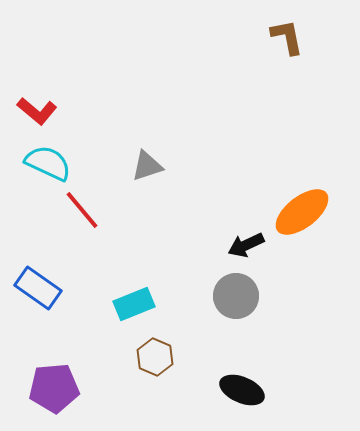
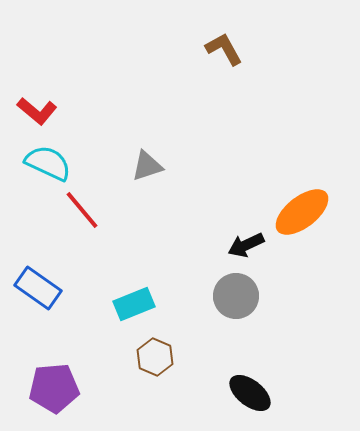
brown L-shape: moved 63 px left, 12 px down; rotated 18 degrees counterclockwise
black ellipse: moved 8 px right, 3 px down; rotated 15 degrees clockwise
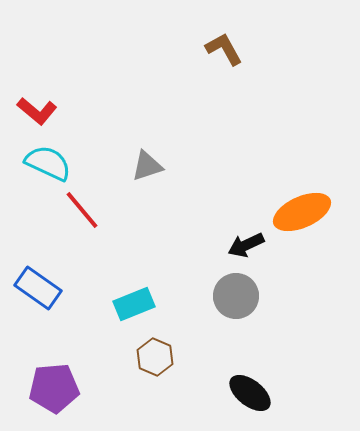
orange ellipse: rotated 14 degrees clockwise
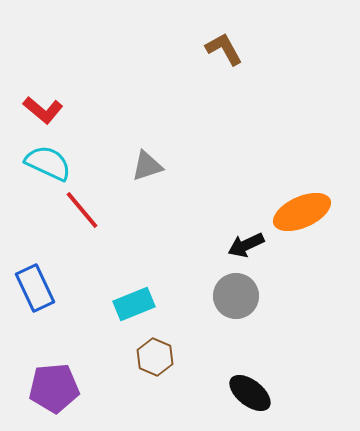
red L-shape: moved 6 px right, 1 px up
blue rectangle: moved 3 px left; rotated 30 degrees clockwise
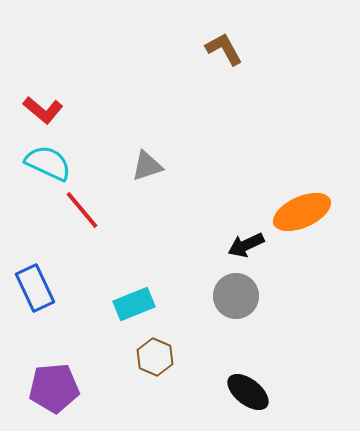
black ellipse: moved 2 px left, 1 px up
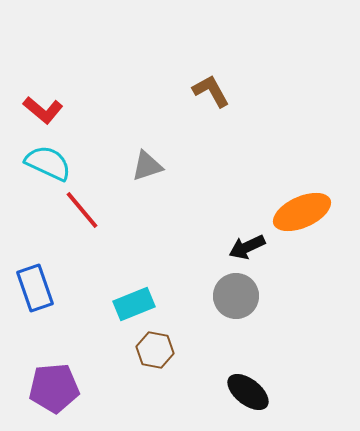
brown L-shape: moved 13 px left, 42 px down
black arrow: moved 1 px right, 2 px down
blue rectangle: rotated 6 degrees clockwise
brown hexagon: moved 7 px up; rotated 12 degrees counterclockwise
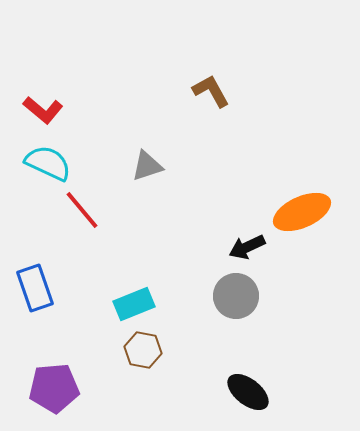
brown hexagon: moved 12 px left
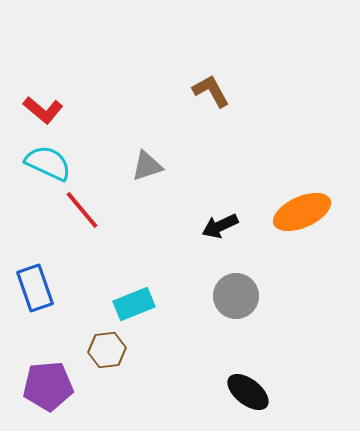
black arrow: moved 27 px left, 21 px up
brown hexagon: moved 36 px left; rotated 18 degrees counterclockwise
purple pentagon: moved 6 px left, 2 px up
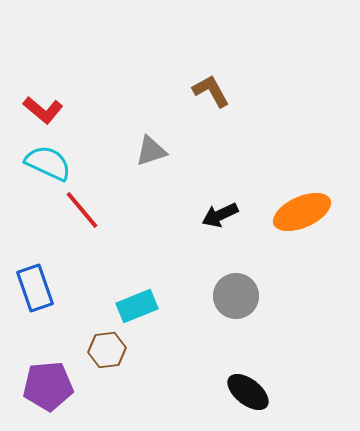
gray triangle: moved 4 px right, 15 px up
black arrow: moved 11 px up
cyan rectangle: moved 3 px right, 2 px down
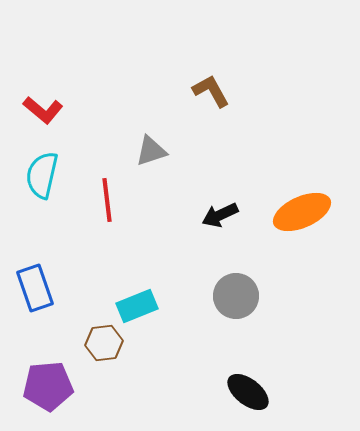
cyan semicircle: moved 6 px left, 12 px down; rotated 102 degrees counterclockwise
red line: moved 25 px right, 10 px up; rotated 33 degrees clockwise
brown hexagon: moved 3 px left, 7 px up
